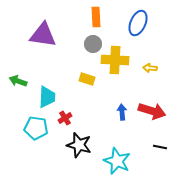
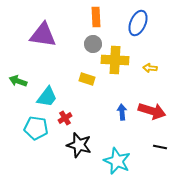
cyan trapezoid: rotated 35 degrees clockwise
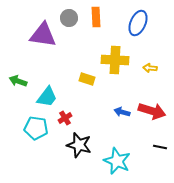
gray circle: moved 24 px left, 26 px up
blue arrow: rotated 70 degrees counterclockwise
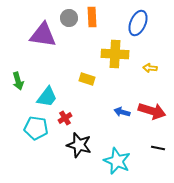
orange rectangle: moved 4 px left
yellow cross: moved 6 px up
green arrow: rotated 126 degrees counterclockwise
black line: moved 2 px left, 1 px down
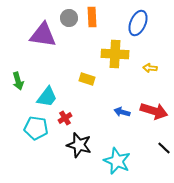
red arrow: moved 2 px right
black line: moved 6 px right; rotated 32 degrees clockwise
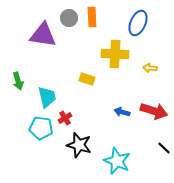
cyan trapezoid: rotated 50 degrees counterclockwise
cyan pentagon: moved 5 px right
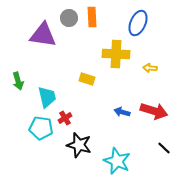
yellow cross: moved 1 px right
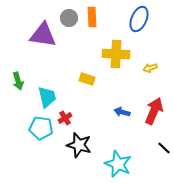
blue ellipse: moved 1 px right, 4 px up
yellow arrow: rotated 24 degrees counterclockwise
red arrow: rotated 84 degrees counterclockwise
cyan star: moved 1 px right, 3 px down
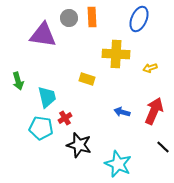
black line: moved 1 px left, 1 px up
